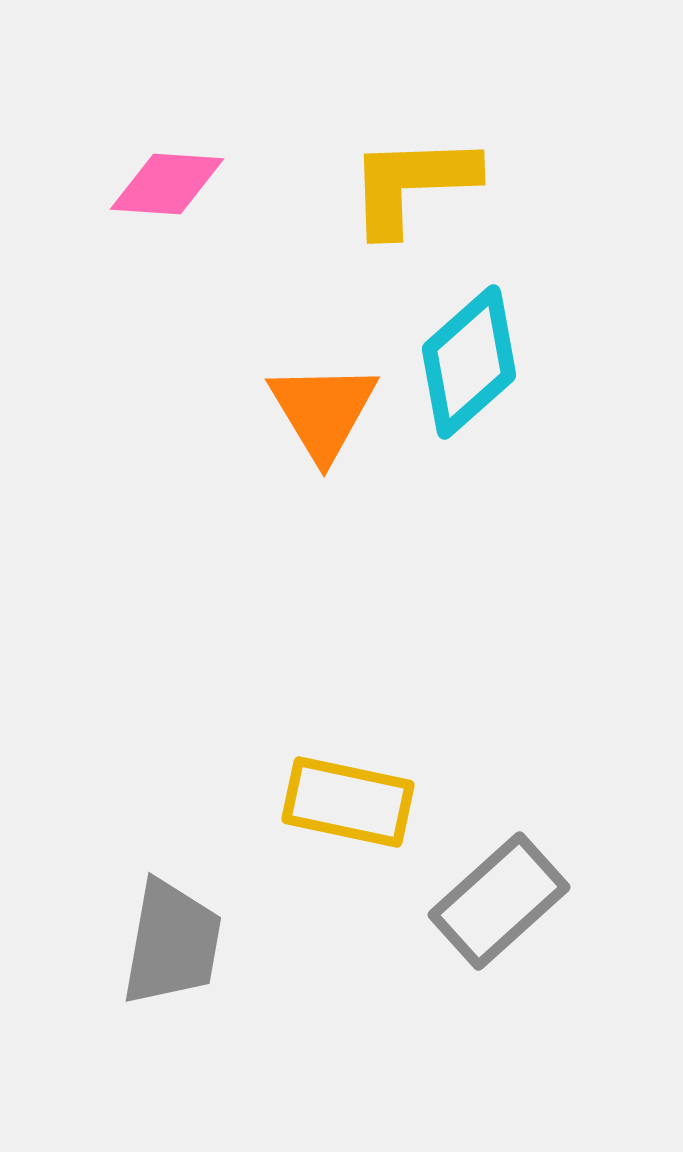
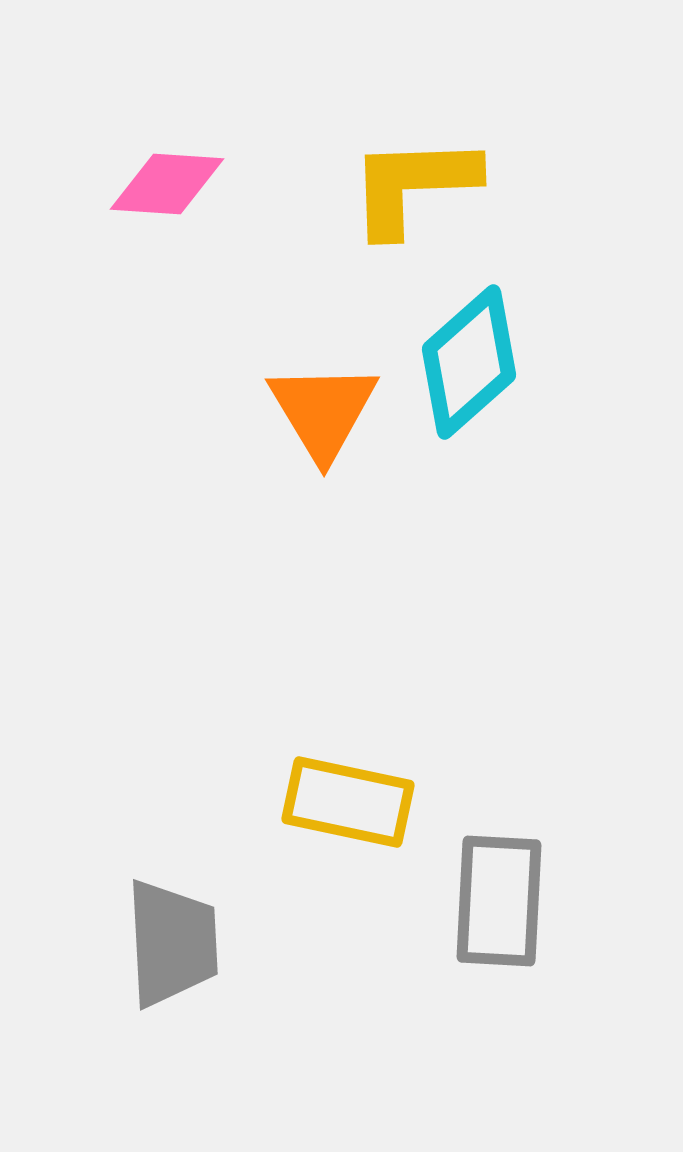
yellow L-shape: moved 1 px right, 1 px down
gray rectangle: rotated 45 degrees counterclockwise
gray trapezoid: rotated 13 degrees counterclockwise
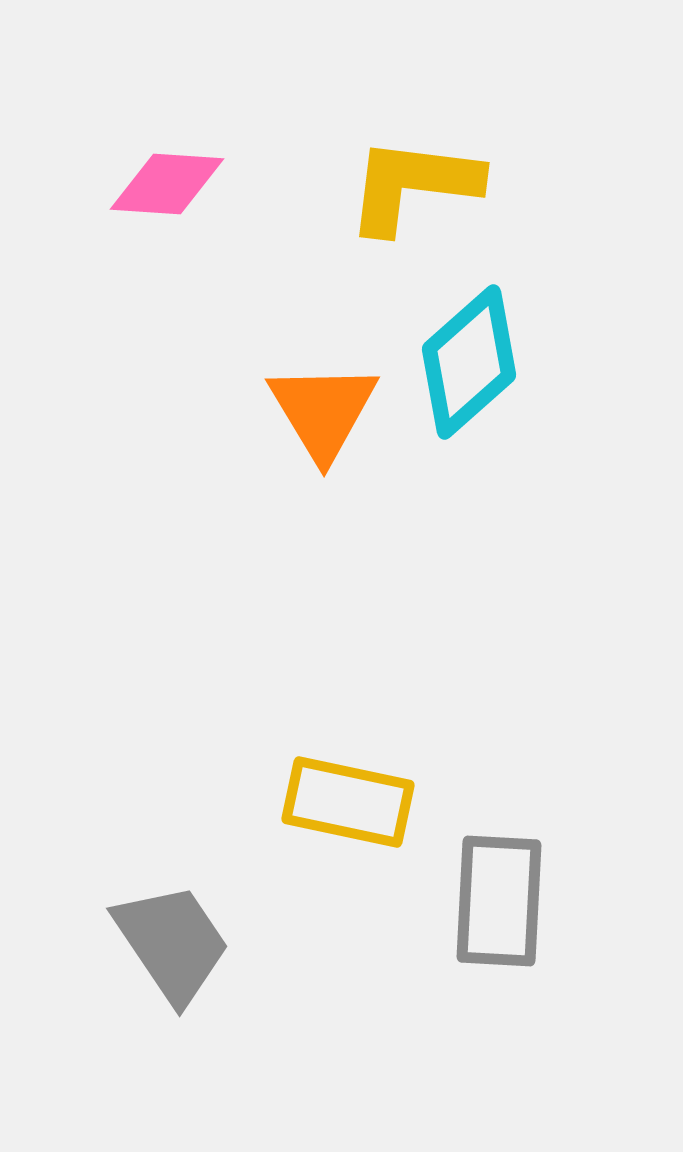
yellow L-shape: rotated 9 degrees clockwise
gray trapezoid: rotated 31 degrees counterclockwise
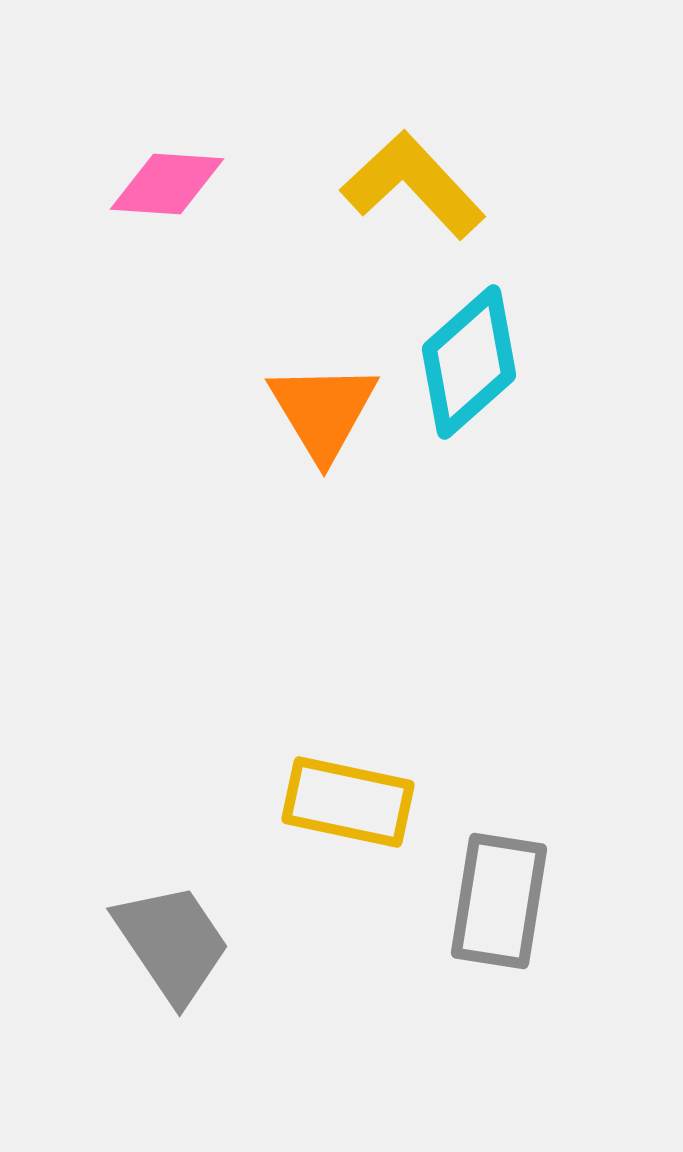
yellow L-shape: rotated 40 degrees clockwise
gray rectangle: rotated 6 degrees clockwise
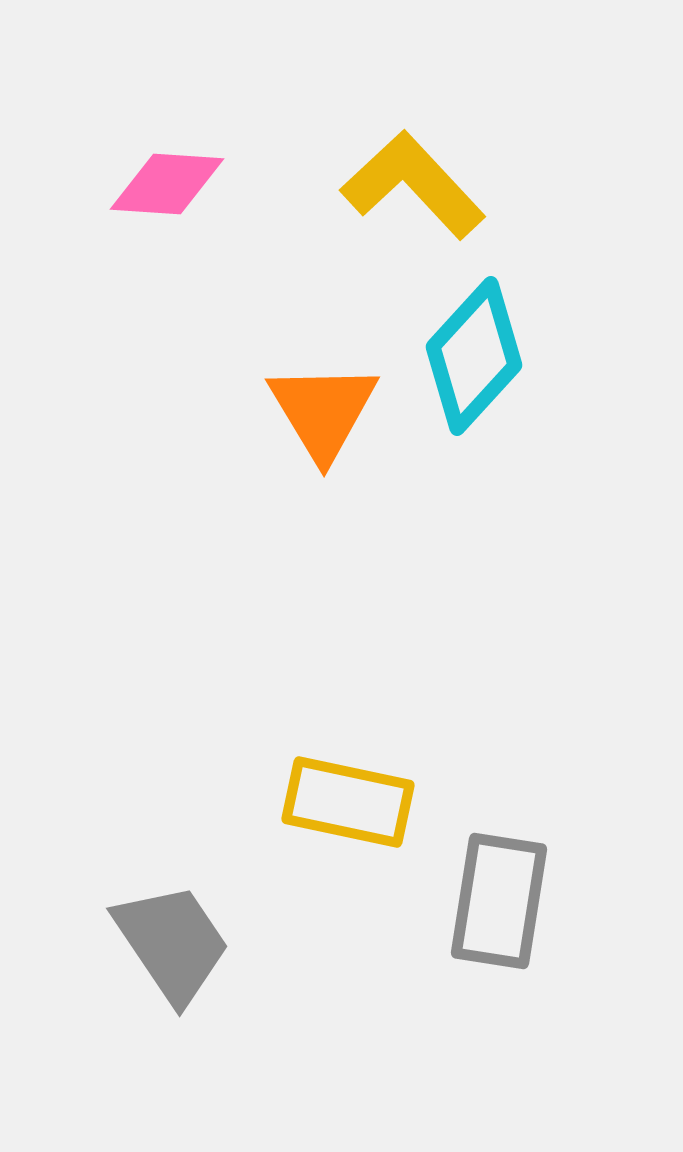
cyan diamond: moved 5 px right, 6 px up; rotated 6 degrees counterclockwise
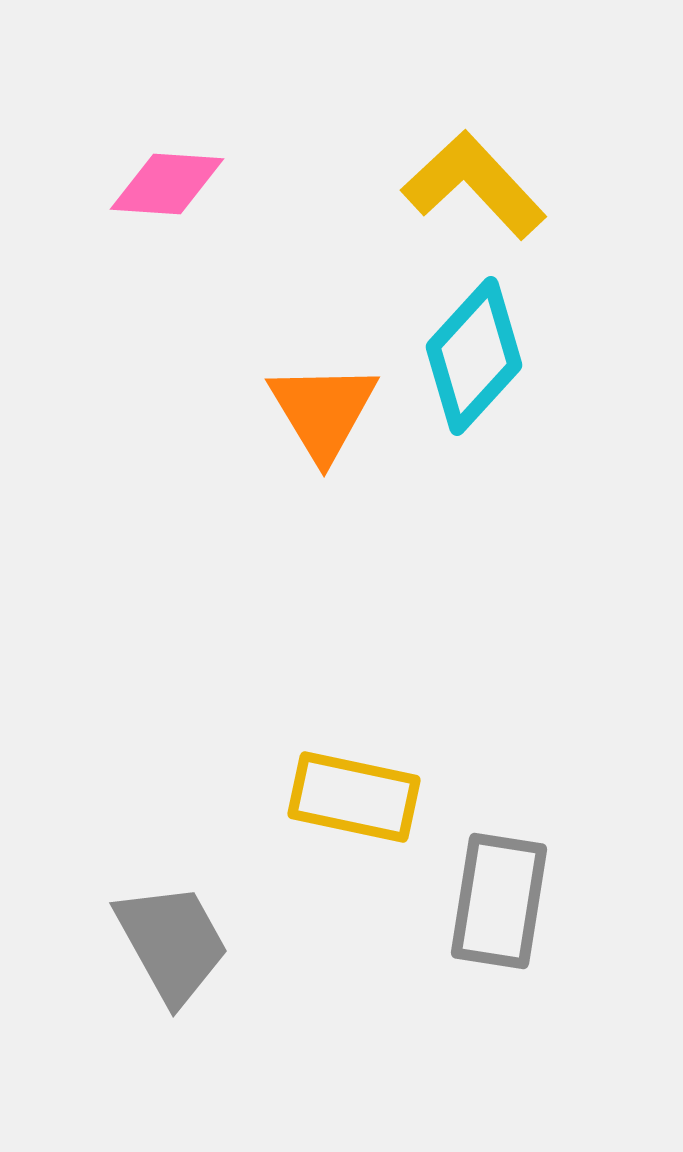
yellow L-shape: moved 61 px right
yellow rectangle: moved 6 px right, 5 px up
gray trapezoid: rotated 5 degrees clockwise
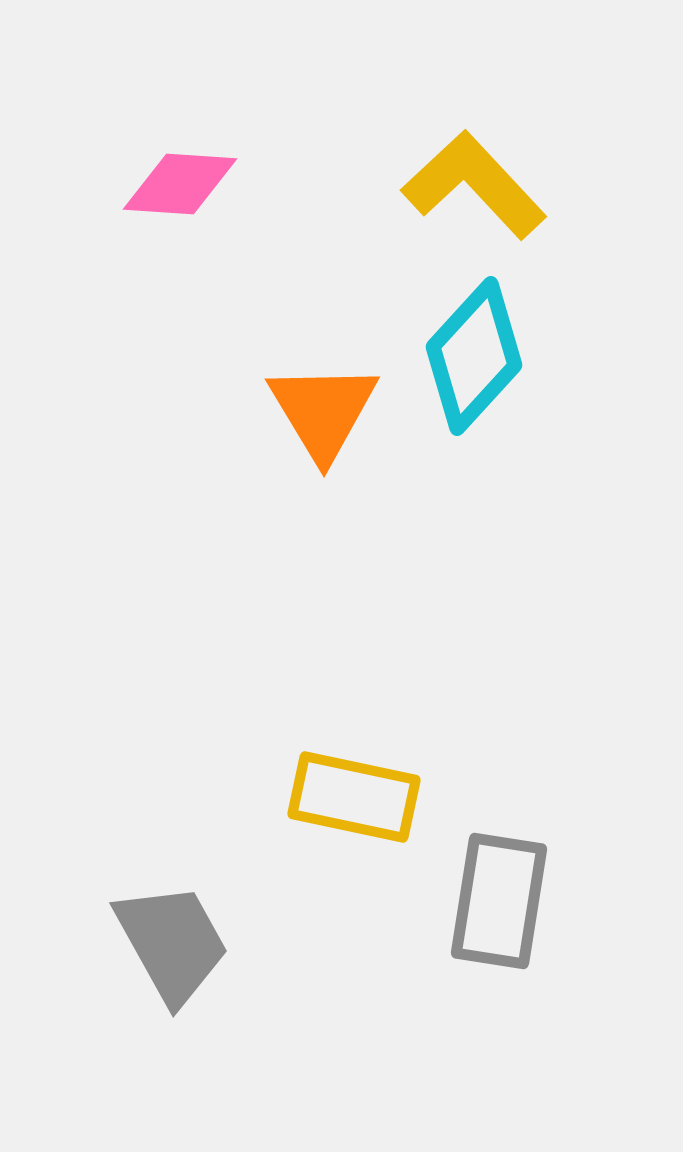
pink diamond: moved 13 px right
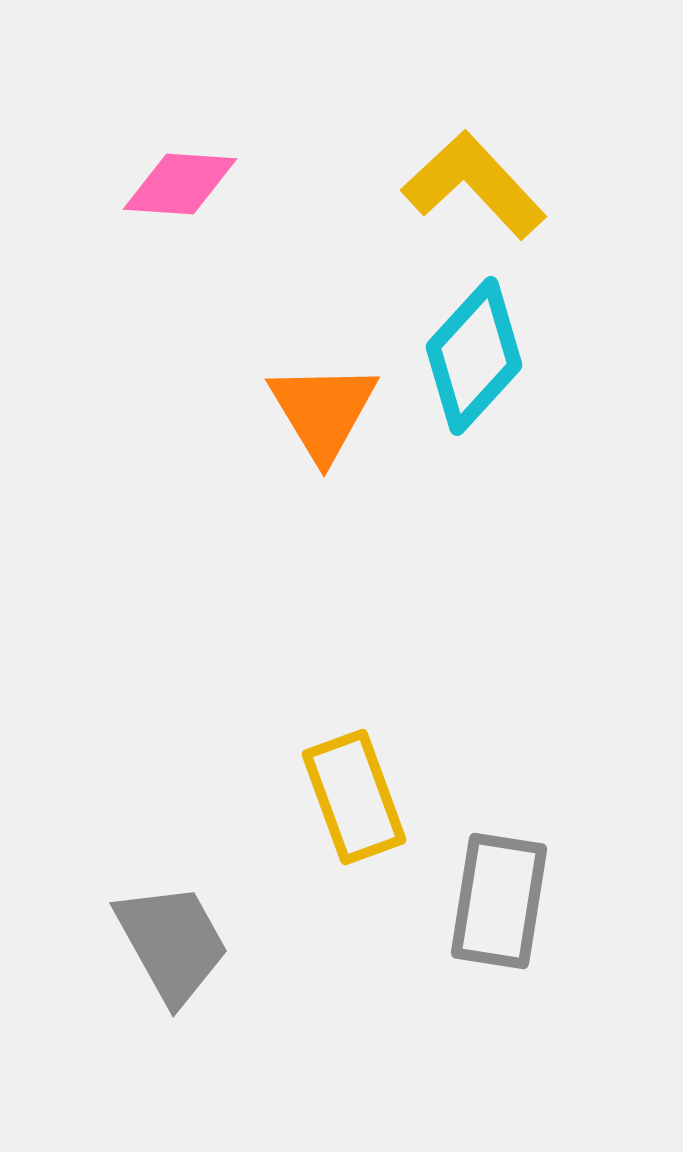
yellow rectangle: rotated 58 degrees clockwise
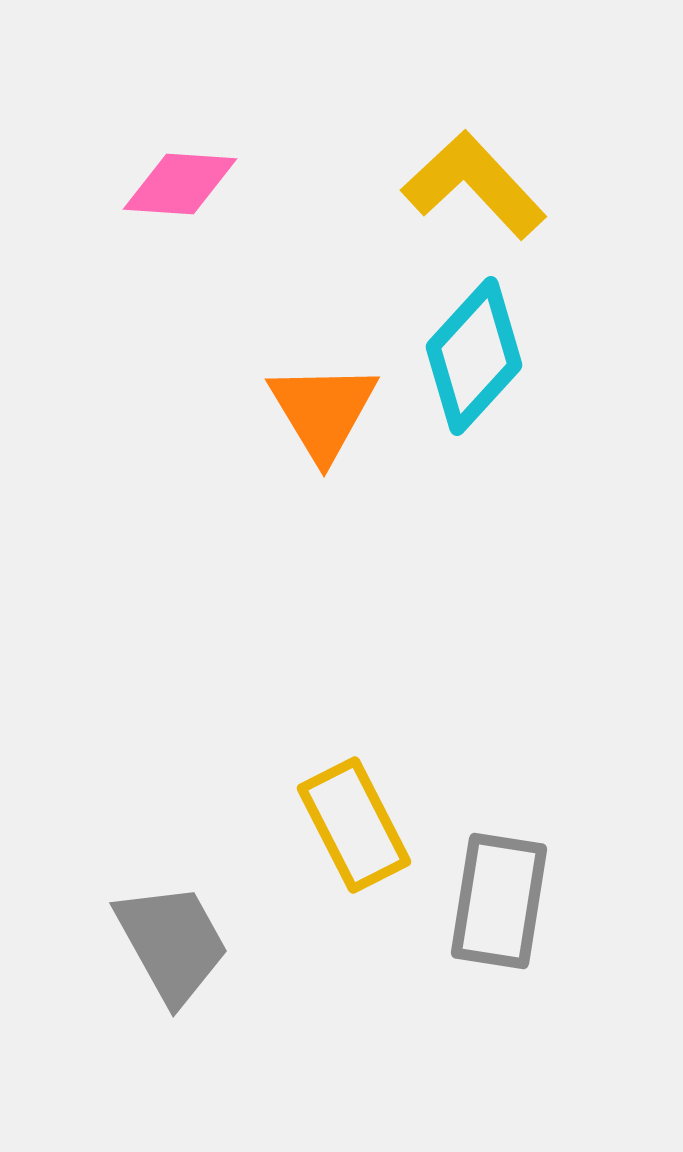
yellow rectangle: moved 28 px down; rotated 7 degrees counterclockwise
